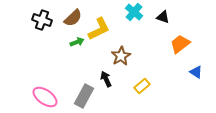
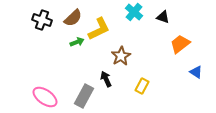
yellow rectangle: rotated 21 degrees counterclockwise
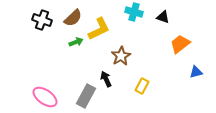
cyan cross: rotated 24 degrees counterclockwise
green arrow: moved 1 px left
blue triangle: rotated 48 degrees counterclockwise
gray rectangle: moved 2 px right
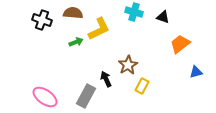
brown semicircle: moved 5 px up; rotated 132 degrees counterclockwise
brown star: moved 7 px right, 9 px down
